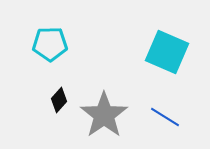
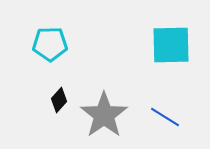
cyan square: moved 4 px right, 7 px up; rotated 24 degrees counterclockwise
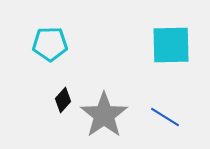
black diamond: moved 4 px right
